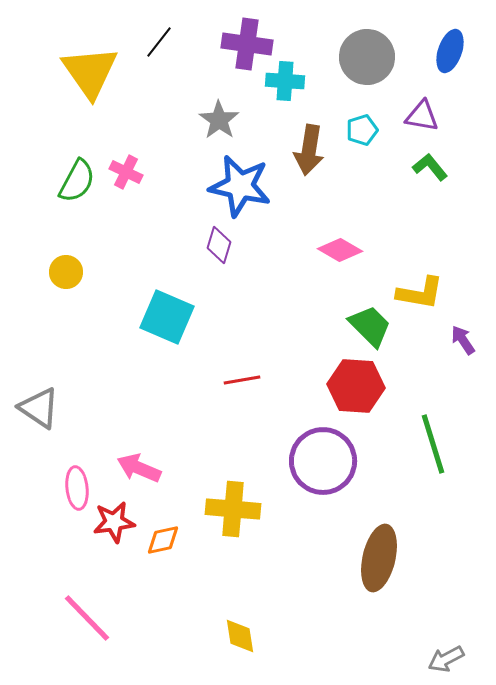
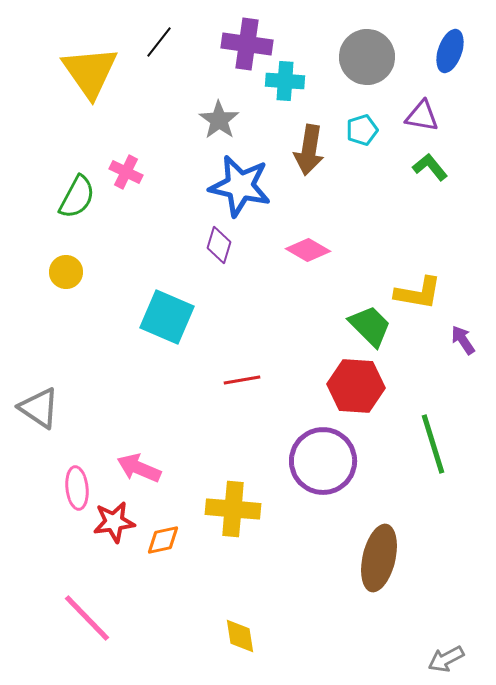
green semicircle: moved 16 px down
pink diamond: moved 32 px left
yellow L-shape: moved 2 px left
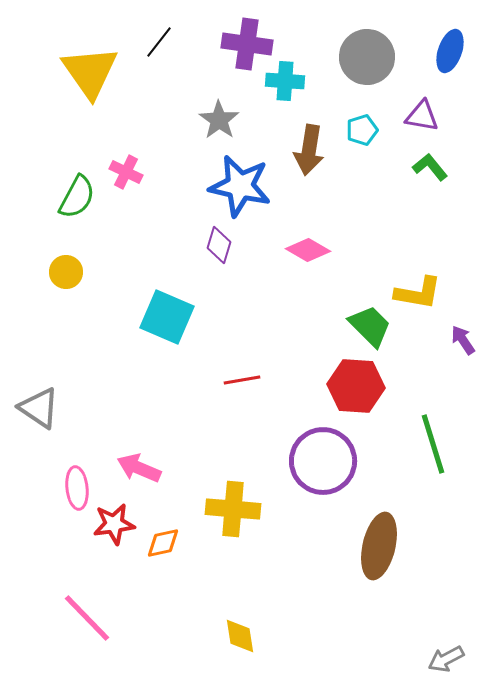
red star: moved 2 px down
orange diamond: moved 3 px down
brown ellipse: moved 12 px up
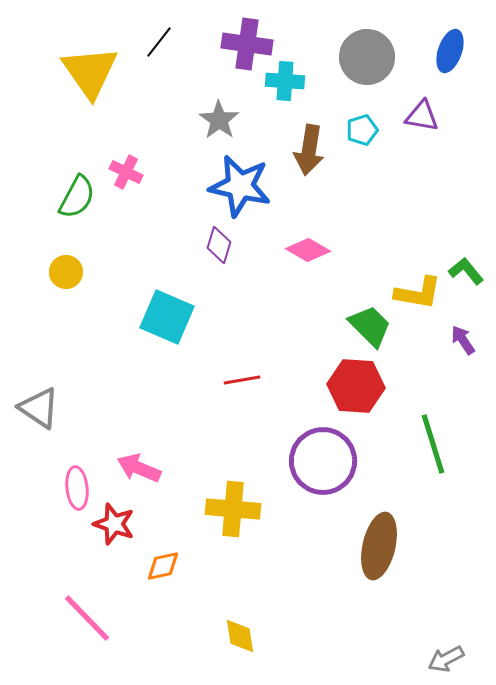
green L-shape: moved 36 px right, 104 px down
red star: rotated 27 degrees clockwise
orange diamond: moved 23 px down
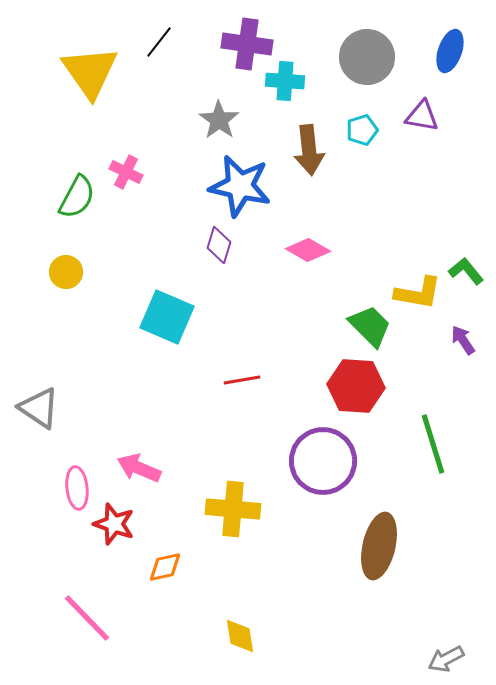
brown arrow: rotated 15 degrees counterclockwise
orange diamond: moved 2 px right, 1 px down
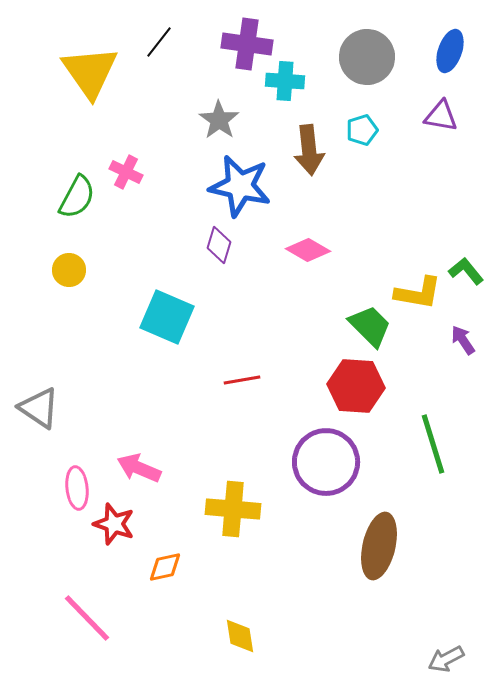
purple triangle: moved 19 px right
yellow circle: moved 3 px right, 2 px up
purple circle: moved 3 px right, 1 px down
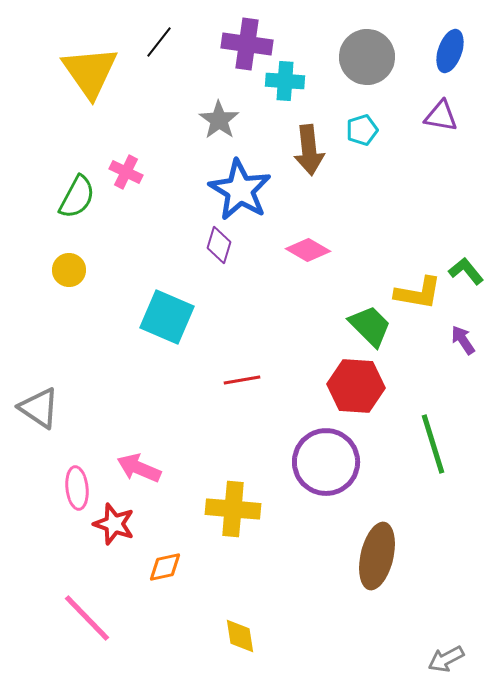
blue star: moved 4 px down; rotated 18 degrees clockwise
brown ellipse: moved 2 px left, 10 px down
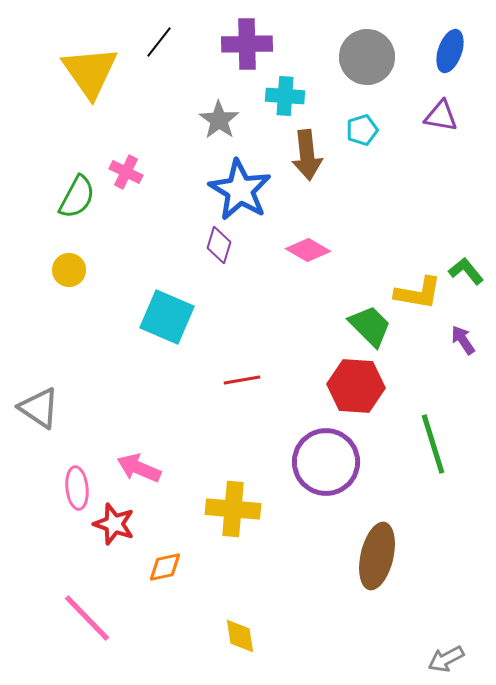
purple cross: rotated 9 degrees counterclockwise
cyan cross: moved 15 px down
brown arrow: moved 2 px left, 5 px down
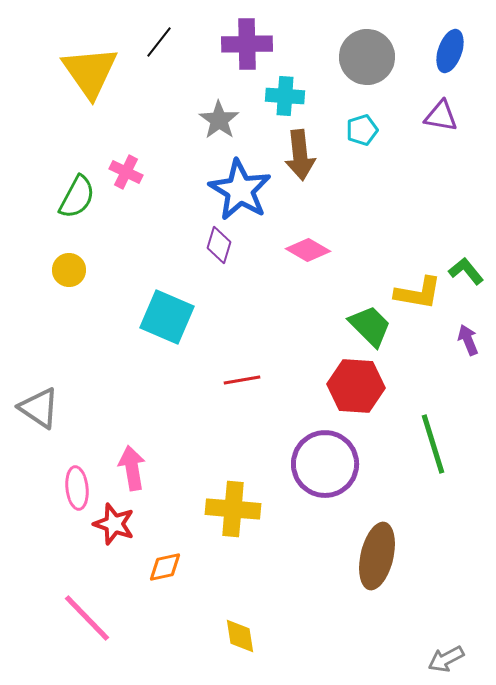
brown arrow: moved 7 px left
purple arrow: moved 5 px right; rotated 12 degrees clockwise
purple circle: moved 1 px left, 2 px down
pink arrow: moved 7 px left; rotated 57 degrees clockwise
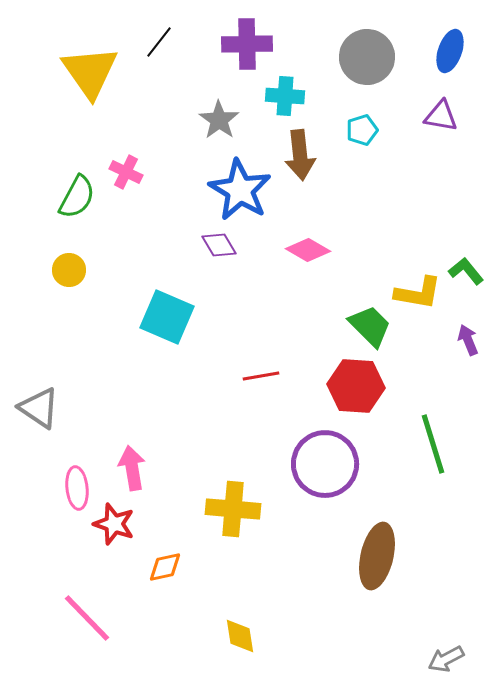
purple diamond: rotated 48 degrees counterclockwise
red line: moved 19 px right, 4 px up
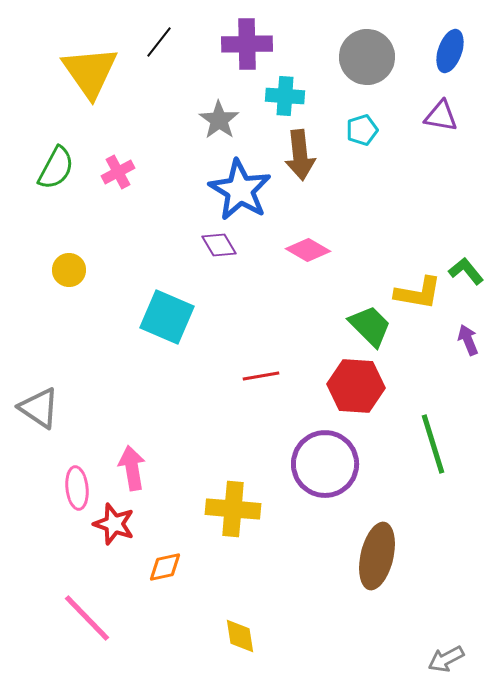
pink cross: moved 8 px left; rotated 36 degrees clockwise
green semicircle: moved 21 px left, 29 px up
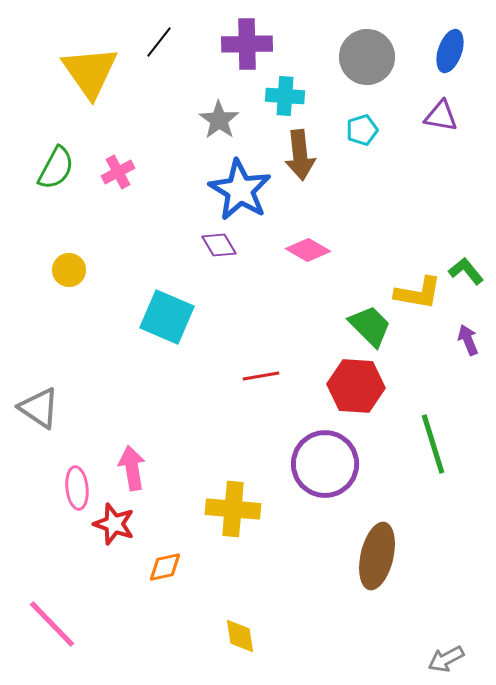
pink line: moved 35 px left, 6 px down
